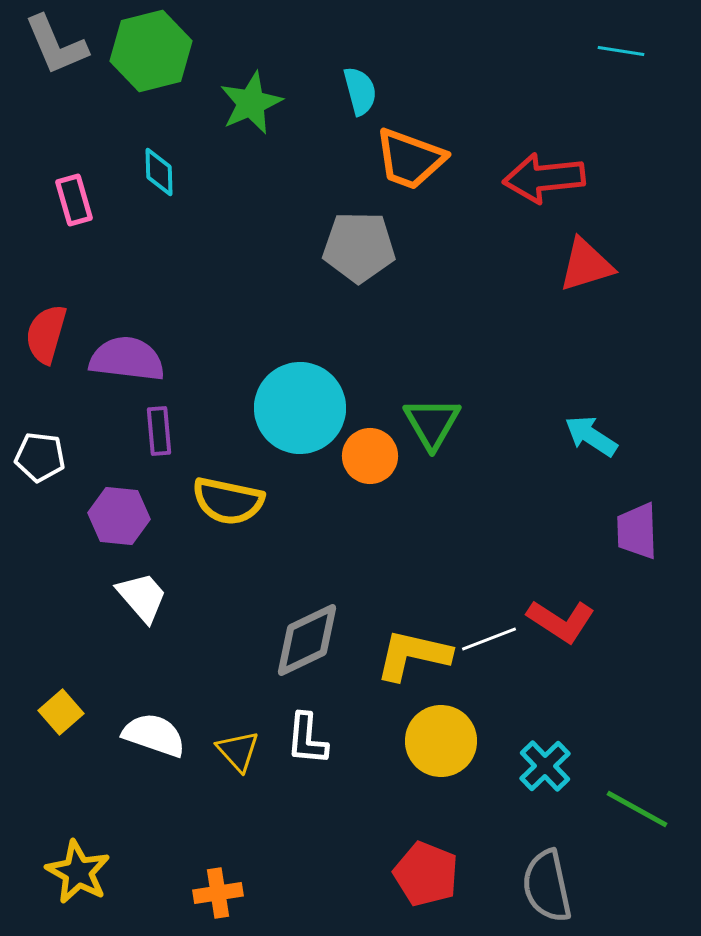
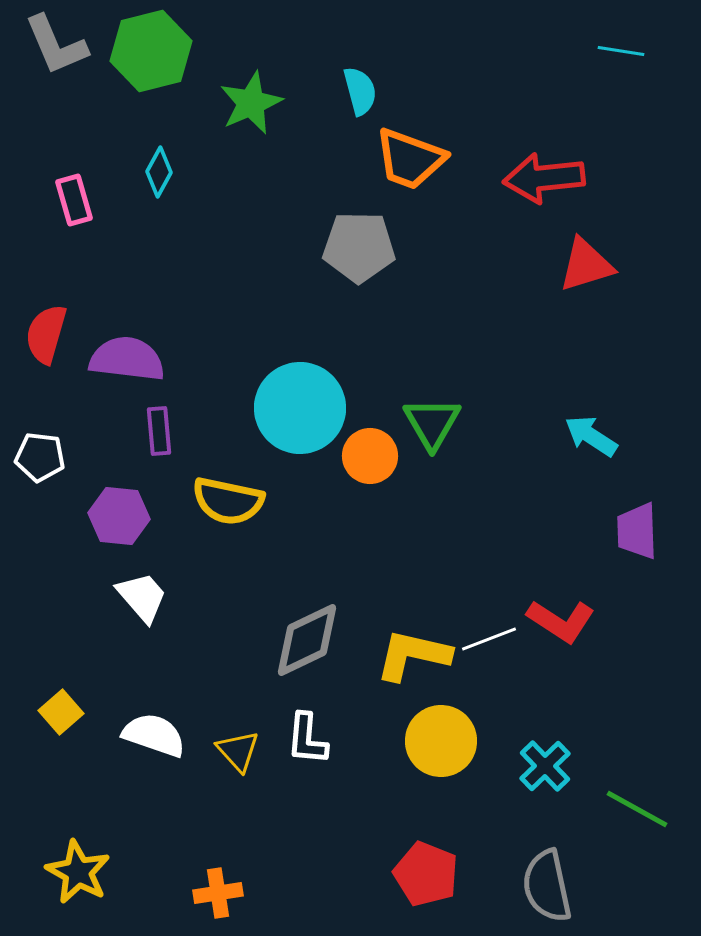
cyan diamond: rotated 30 degrees clockwise
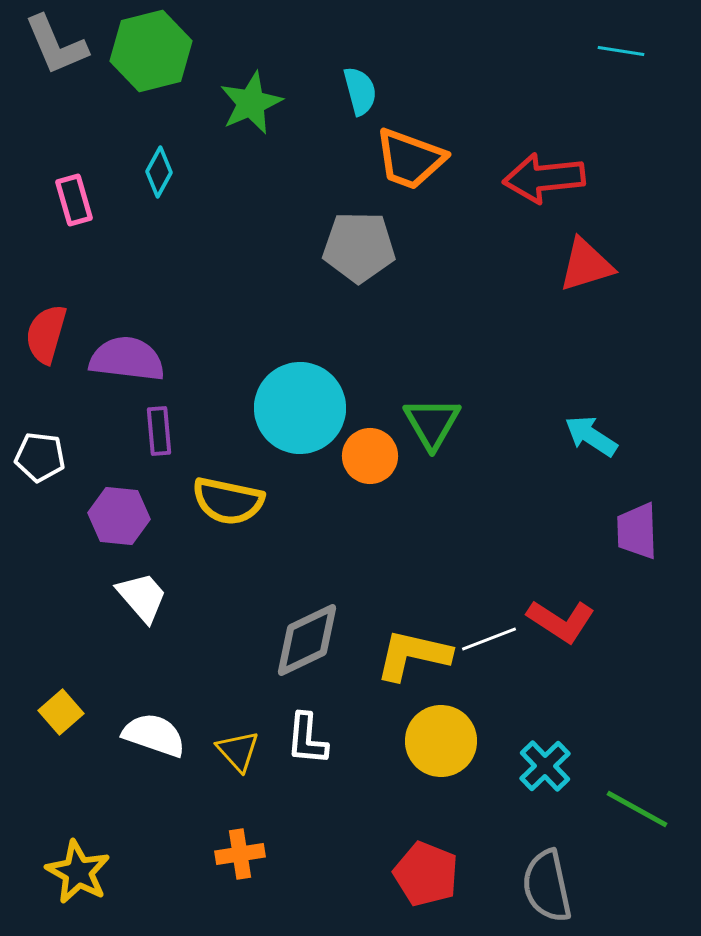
orange cross: moved 22 px right, 39 px up
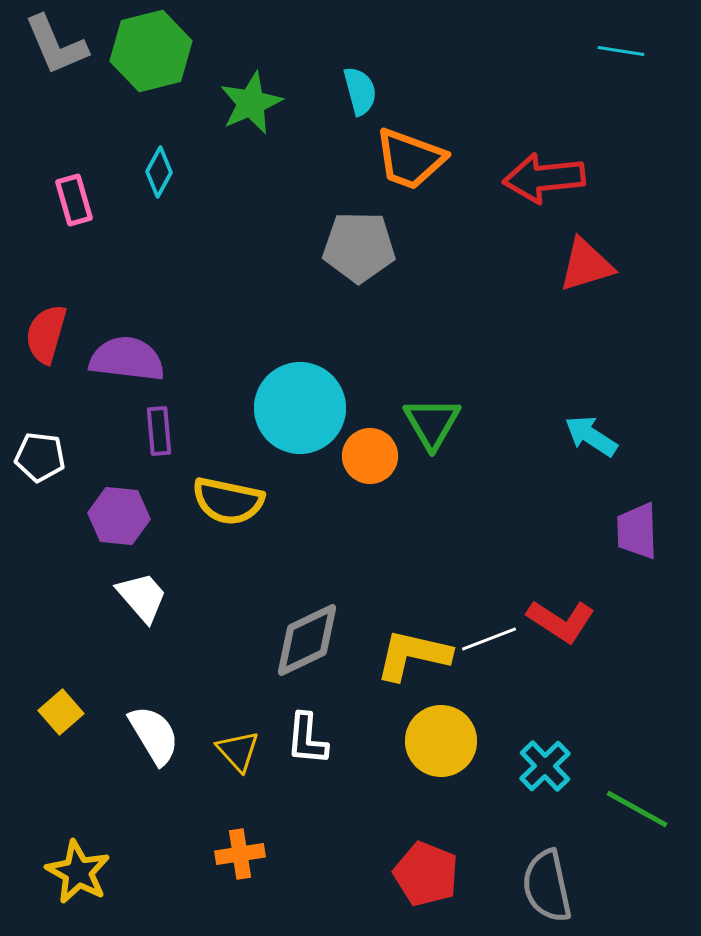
white semicircle: rotated 40 degrees clockwise
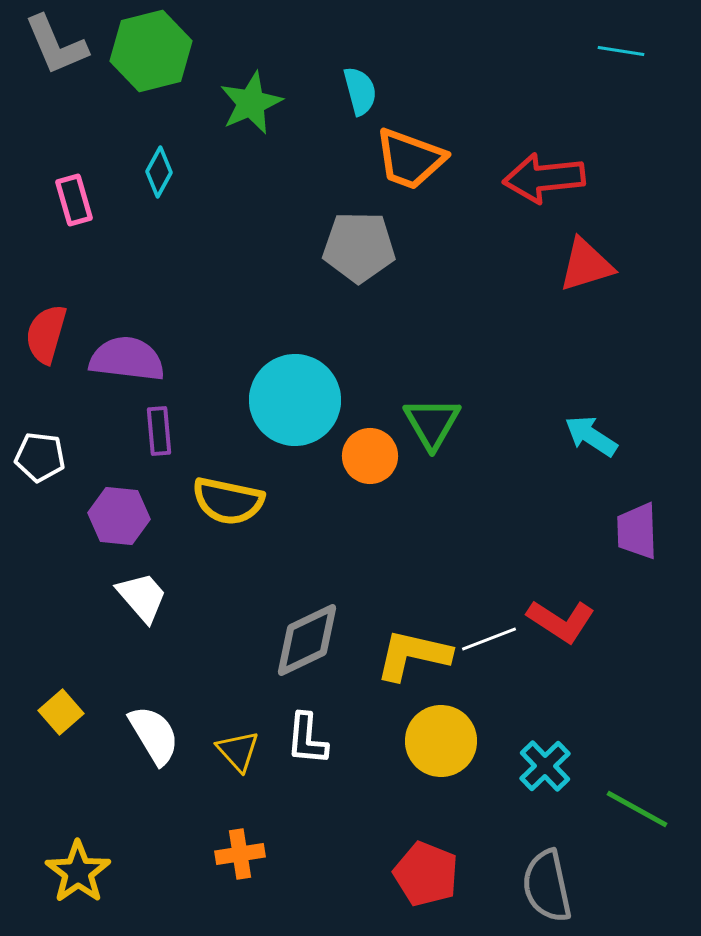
cyan circle: moved 5 px left, 8 px up
yellow star: rotated 8 degrees clockwise
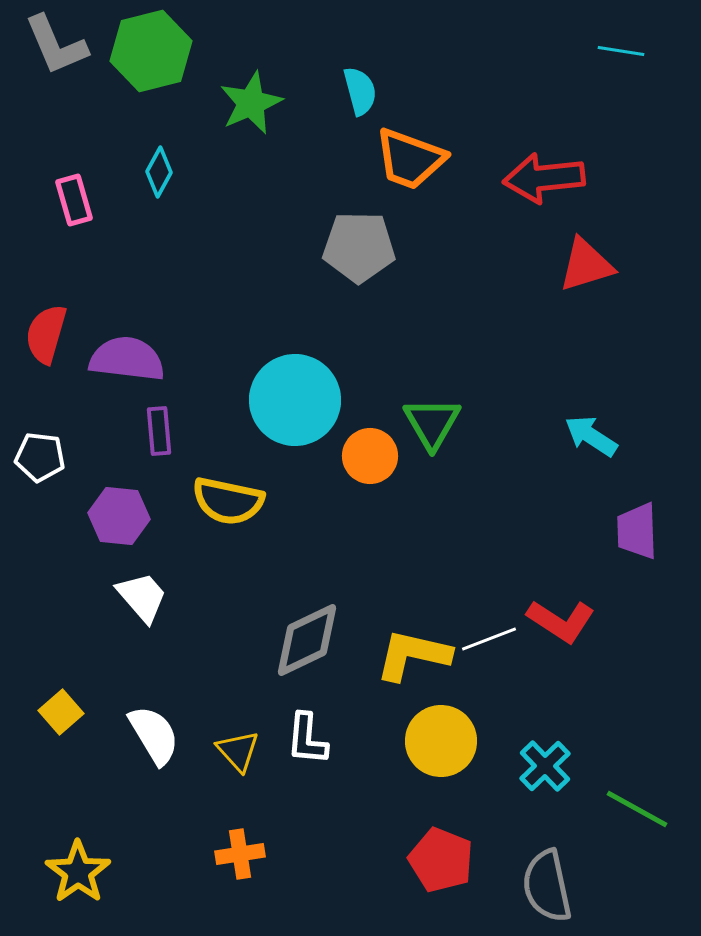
red pentagon: moved 15 px right, 14 px up
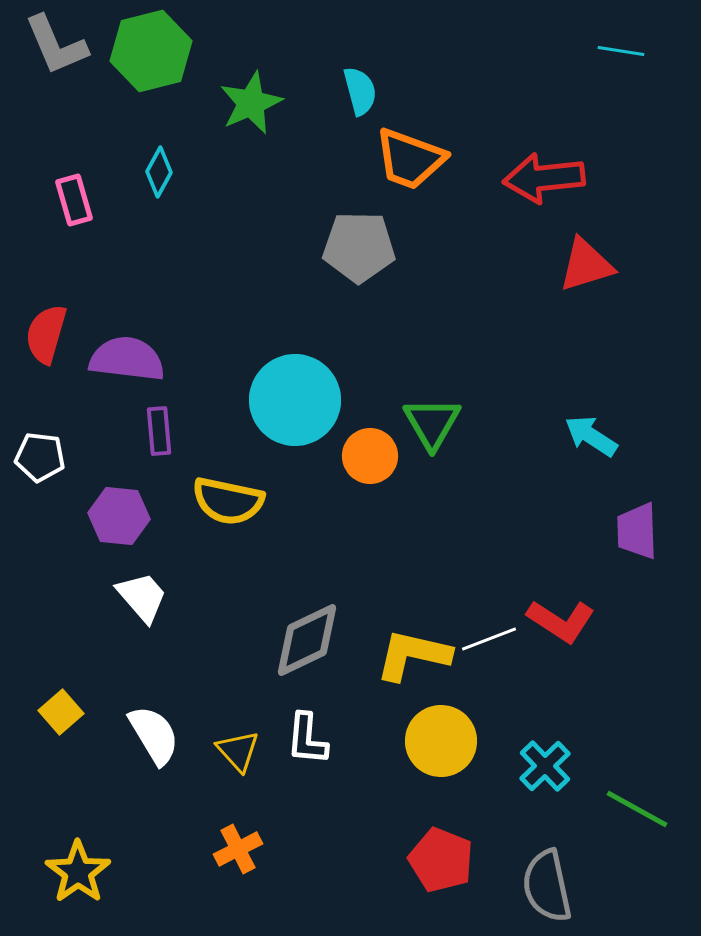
orange cross: moved 2 px left, 5 px up; rotated 18 degrees counterclockwise
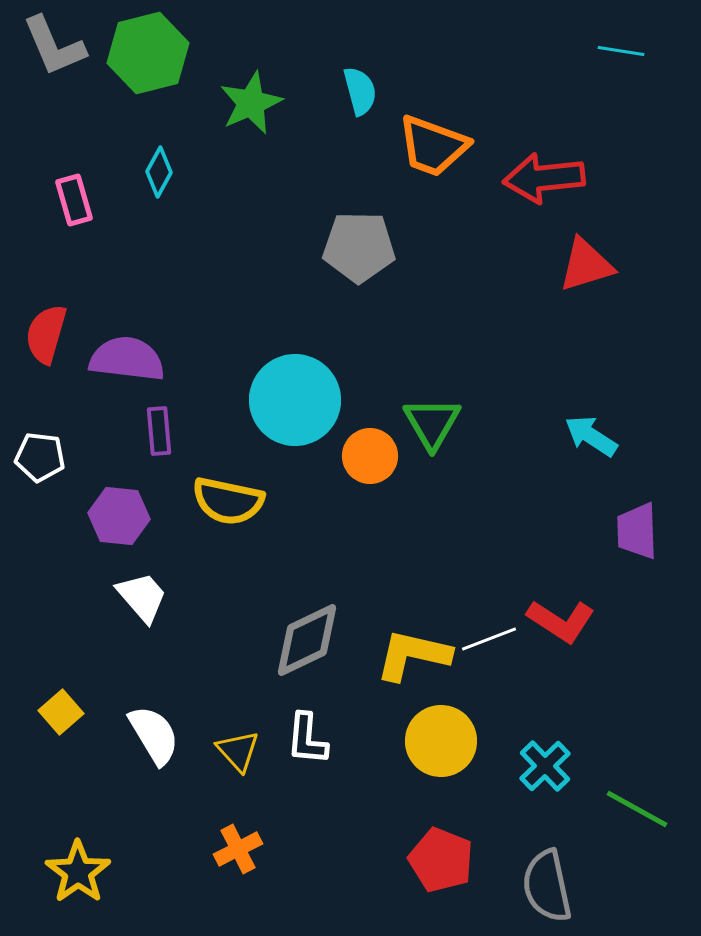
gray L-shape: moved 2 px left, 1 px down
green hexagon: moved 3 px left, 2 px down
orange trapezoid: moved 23 px right, 13 px up
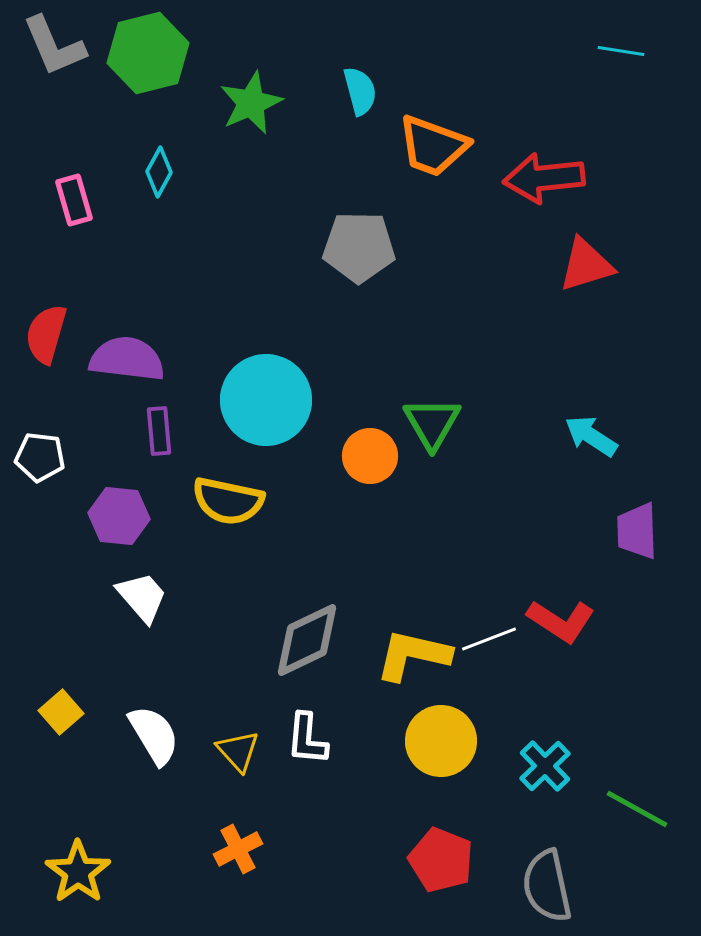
cyan circle: moved 29 px left
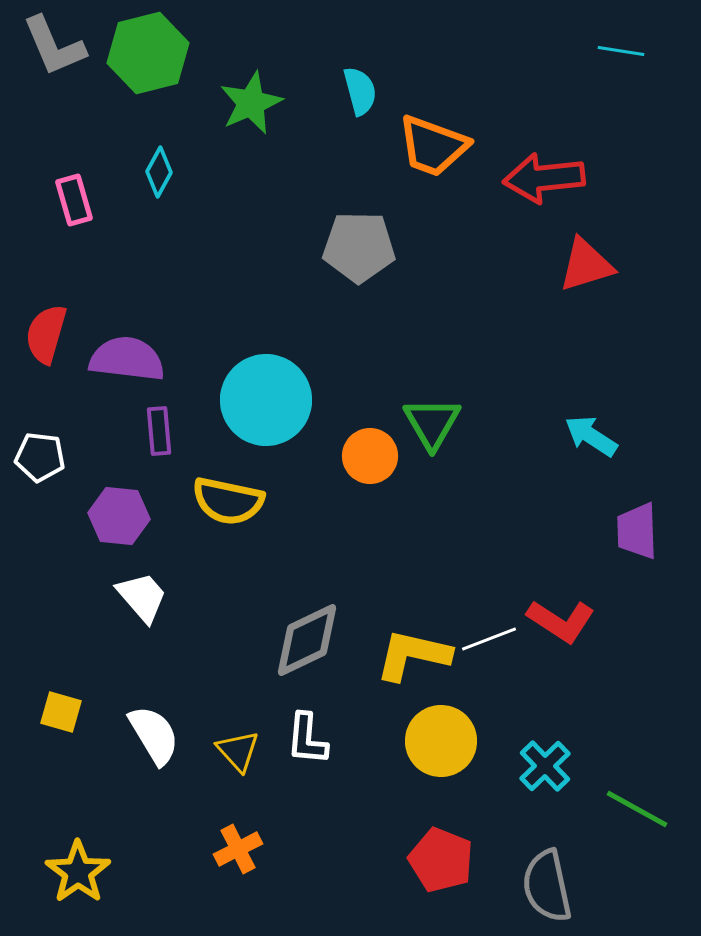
yellow square: rotated 33 degrees counterclockwise
